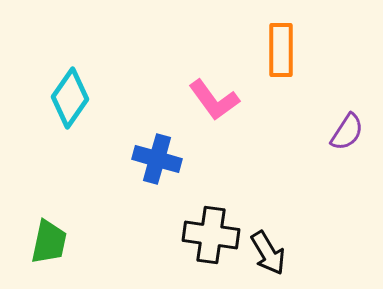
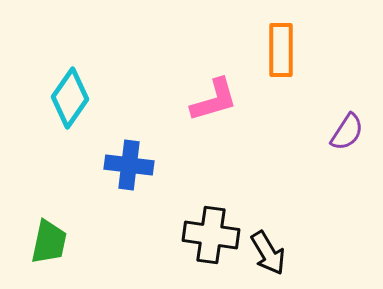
pink L-shape: rotated 70 degrees counterclockwise
blue cross: moved 28 px left, 6 px down; rotated 9 degrees counterclockwise
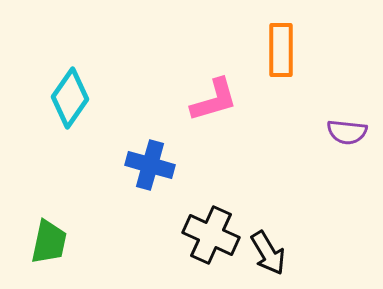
purple semicircle: rotated 63 degrees clockwise
blue cross: moved 21 px right; rotated 9 degrees clockwise
black cross: rotated 16 degrees clockwise
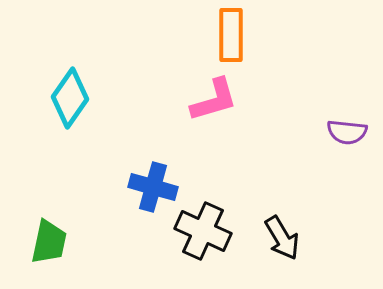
orange rectangle: moved 50 px left, 15 px up
blue cross: moved 3 px right, 22 px down
black cross: moved 8 px left, 4 px up
black arrow: moved 14 px right, 15 px up
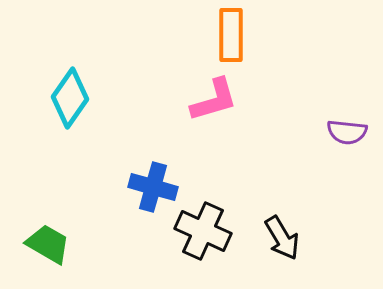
green trapezoid: moved 1 px left, 2 px down; rotated 72 degrees counterclockwise
